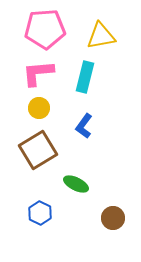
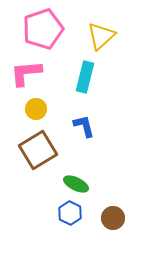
pink pentagon: moved 2 px left; rotated 15 degrees counterclockwise
yellow triangle: rotated 32 degrees counterclockwise
pink L-shape: moved 12 px left
yellow circle: moved 3 px left, 1 px down
blue L-shape: rotated 130 degrees clockwise
blue hexagon: moved 30 px right
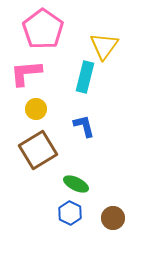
pink pentagon: rotated 18 degrees counterclockwise
yellow triangle: moved 3 px right, 10 px down; rotated 12 degrees counterclockwise
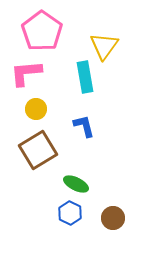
pink pentagon: moved 1 px left, 2 px down
cyan rectangle: rotated 24 degrees counterclockwise
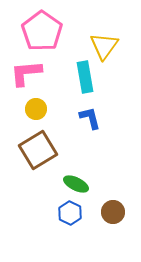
blue L-shape: moved 6 px right, 8 px up
brown circle: moved 6 px up
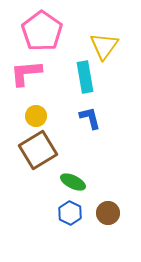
yellow circle: moved 7 px down
green ellipse: moved 3 px left, 2 px up
brown circle: moved 5 px left, 1 px down
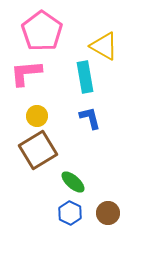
yellow triangle: rotated 36 degrees counterclockwise
yellow circle: moved 1 px right
green ellipse: rotated 15 degrees clockwise
